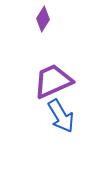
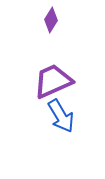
purple diamond: moved 8 px right, 1 px down
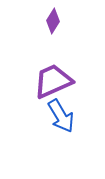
purple diamond: moved 2 px right, 1 px down
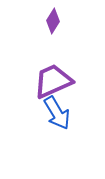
blue arrow: moved 4 px left, 3 px up
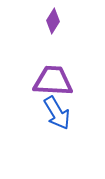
purple trapezoid: rotated 27 degrees clockwise
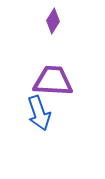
blue arrow: moved 18 px left; rotated 12 degrees clockwise
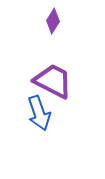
purple trapezoid: rotated 24 degrees clockwise
